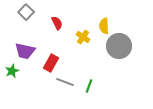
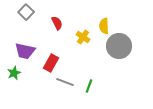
green star: moved 2 px right, 2 px down
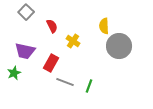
red semicircle: moved 5 px left, 3 px down
yellow cross: moved 10 px left, 4 px down
